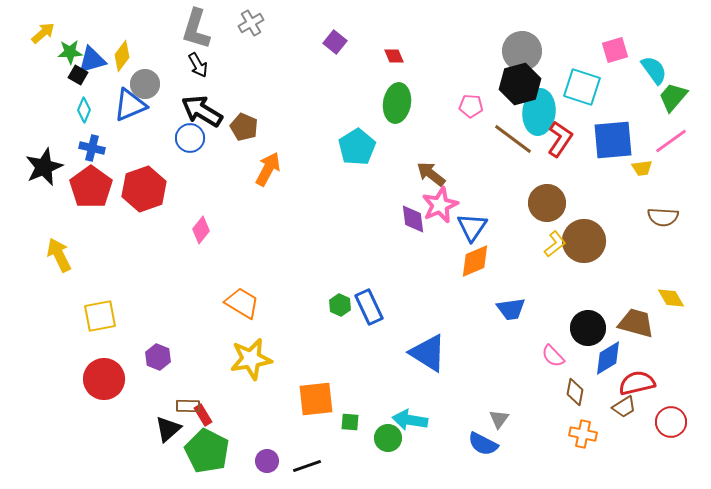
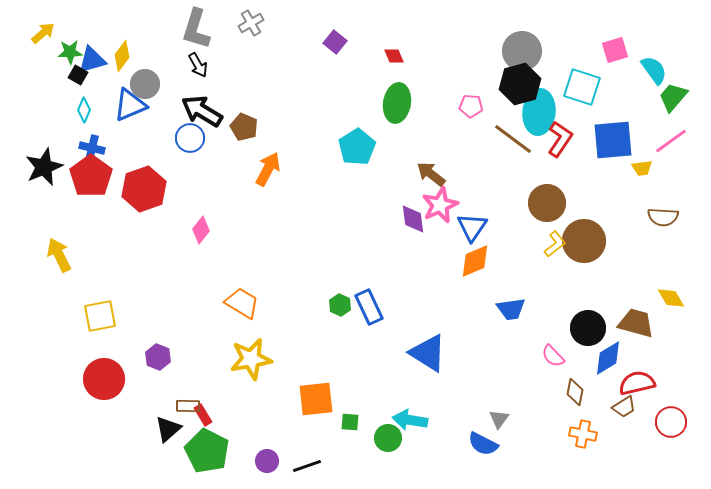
red pentagon at (91, 187): moved 11 px up
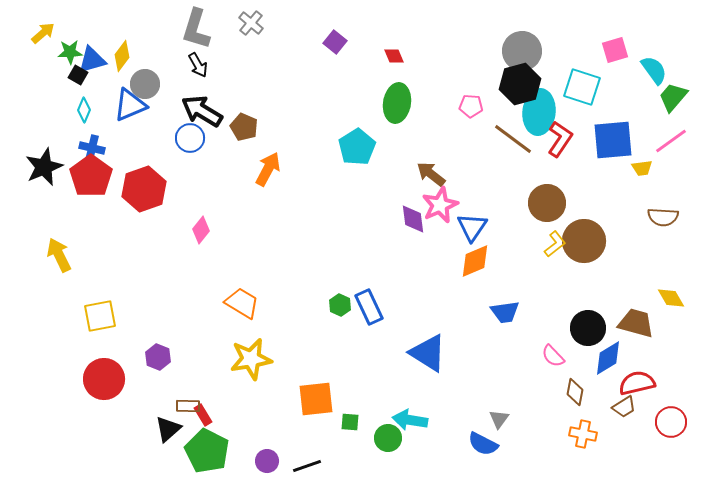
gray cross at (251, 23): rotated 20 degrees counterclockwise
blue trapezoid at (511, 309): moved 6 px left, 3 px down
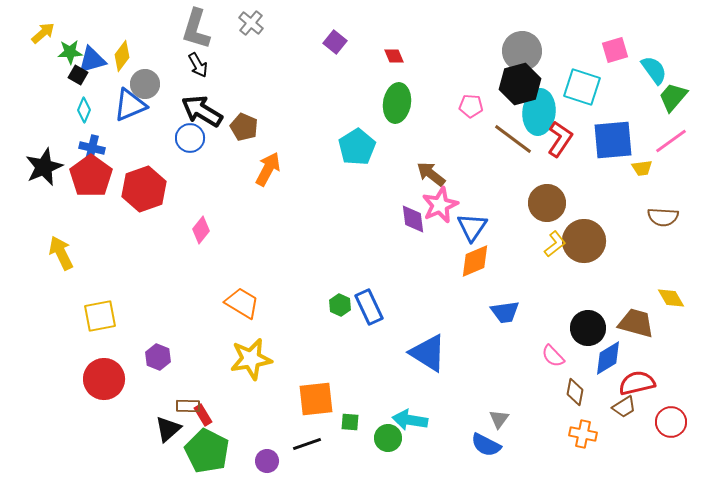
yellow arrow at (59, 255): moved 2 px right, 2 px up
blue semicircle at (483, 444): moved 3 px right, 1 px down
black line at (307, 466): moved 22 px up
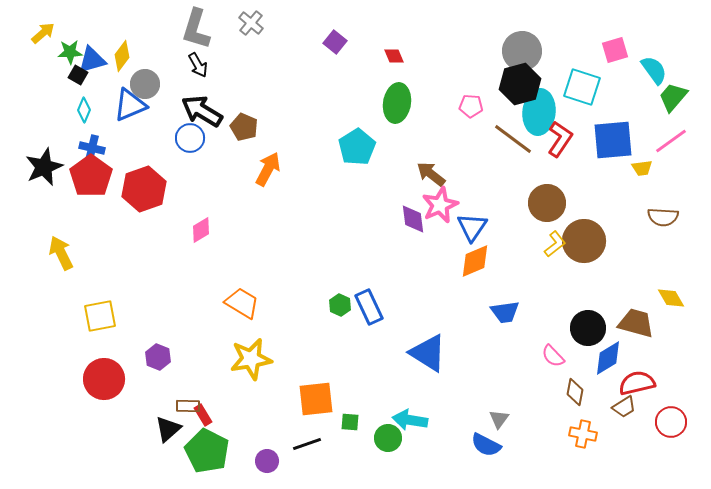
pink diamond at (201, 230): rotated 20 degrees clockwise
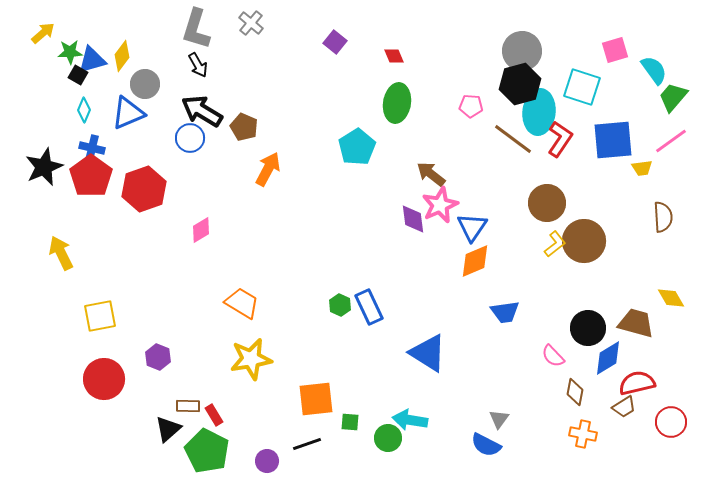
blue triangle at (130, 105): moved 2 px left, 8 px down
brown semicircle at (663, 217): rotated 96 degrees counterclockwise
red rectangle at (203, 415): moved 11 px right
